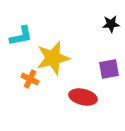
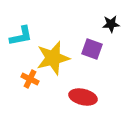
purple square: moved 17 px left, 20 px up; rotated 30 degrees clockwise
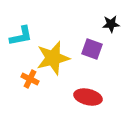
red ellipse: moved 5 px right
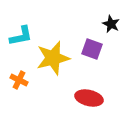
black star: rotated 30 degrees clockwise
orange cross: moved 11 px left, 1 px down
red ellipse: moved 1 px right, 1 px down
